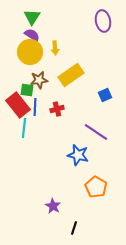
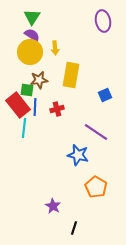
yellow rectangle: rotated 45 degrees counterclockwise
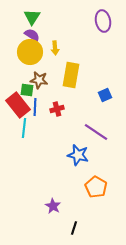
brown star: rotated 18 degrees clockwise
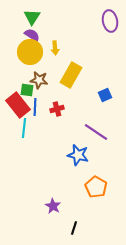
purple ellipse: moved 7 px right
yellow rectangle: rotated 20 degrees clockwise
